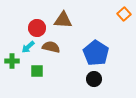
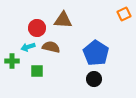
orange square: rotated 16 degrees clockwise
cyan arrow: rotated 24 degrees clockwise
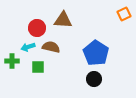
green square: moved 1 px right, 4 px up
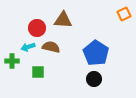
green square: moved 5 px down
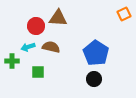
brown triangle: moved 5 px left, 2 px up
red circle: moved 1 px left, 2 px up
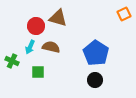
brown triangle: rotated 12 degrees clockwise
cyan arrow: moved 2 px right; rotated 48 degrees counterclockwise
green cross: rotated 24 degrees clockwise
black circle: moved 1 px right, 1 px down
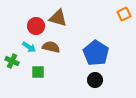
cyan arrow: moved 1 px left; rotated 80 degrees counterclockwise
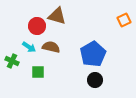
orange square: moved 6 px down
brown triangle: moved 1 px left, 2 px up
red circle: moved 1 px right
blue pentagon: moved 3 px left, 1 px down; rotated 10 degrees clockwise
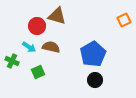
green square: rotated 24 degrees counterclockwise
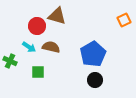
green cross: moved 2 px left
green square: rotated 24 degrees clockwise
